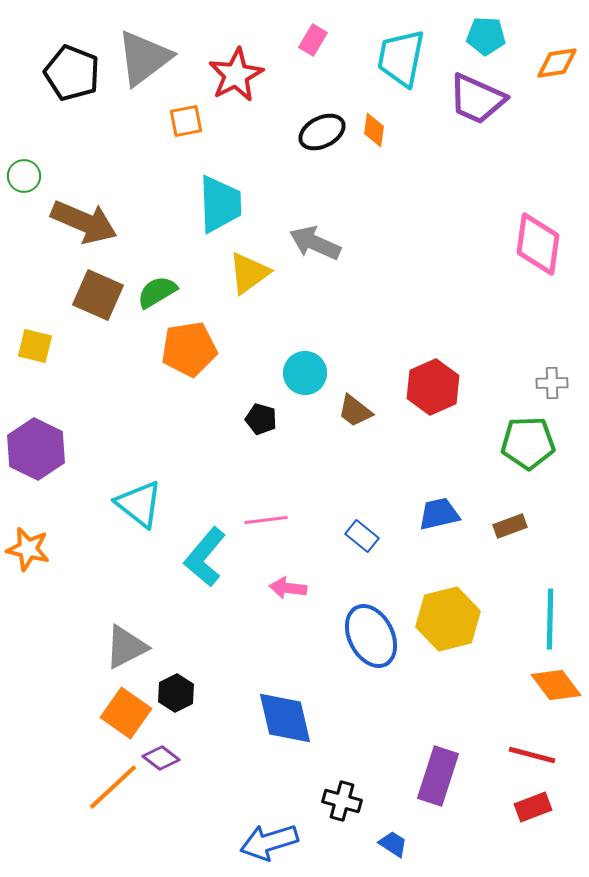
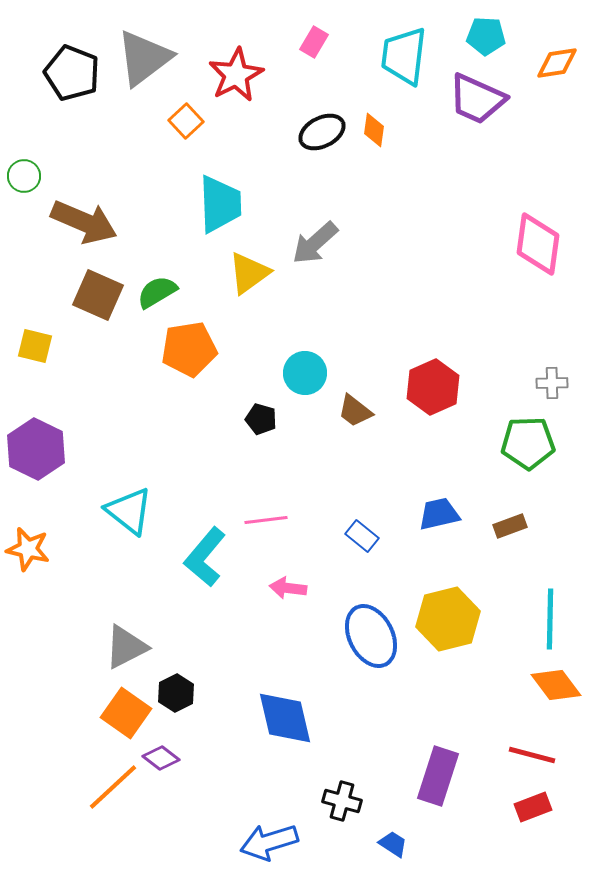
pink rectangle at (313, 40): moved 1 px right, 2 px down
cyan trapezoid at (401, 58): moved 3 px right, 2 px up; rotated 4 degrees counterclockwise
orange square at (186, 121): rotated 32 degrees counterclockwise
gray arrow at (315, 243): rotated 66 degrees counterclockwise
cyan triangle at (139, 504): moved 10 px left, 7 px down
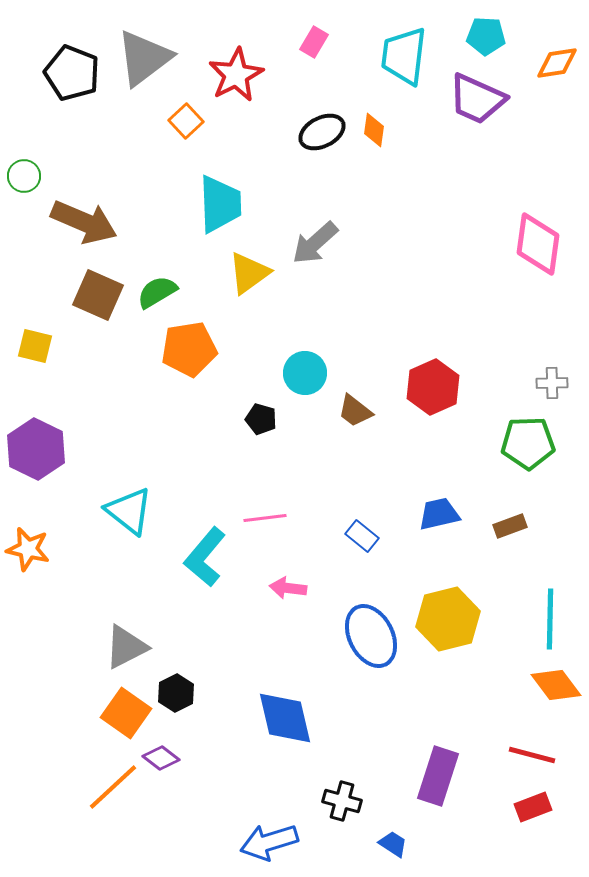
pink line at (266, 520): moved 1 px left, 2 px up
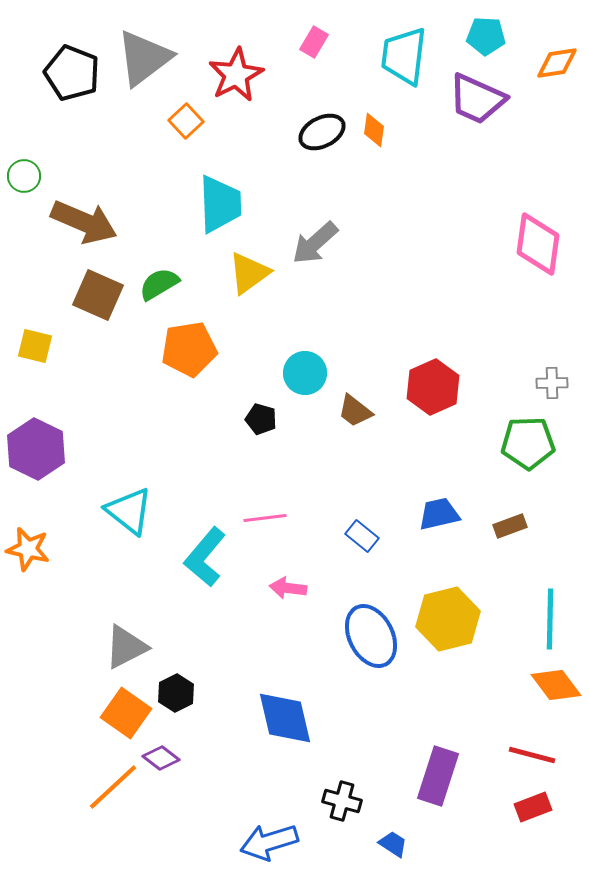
green semicircle at (157, 292): moved 2 px right, 8 px up
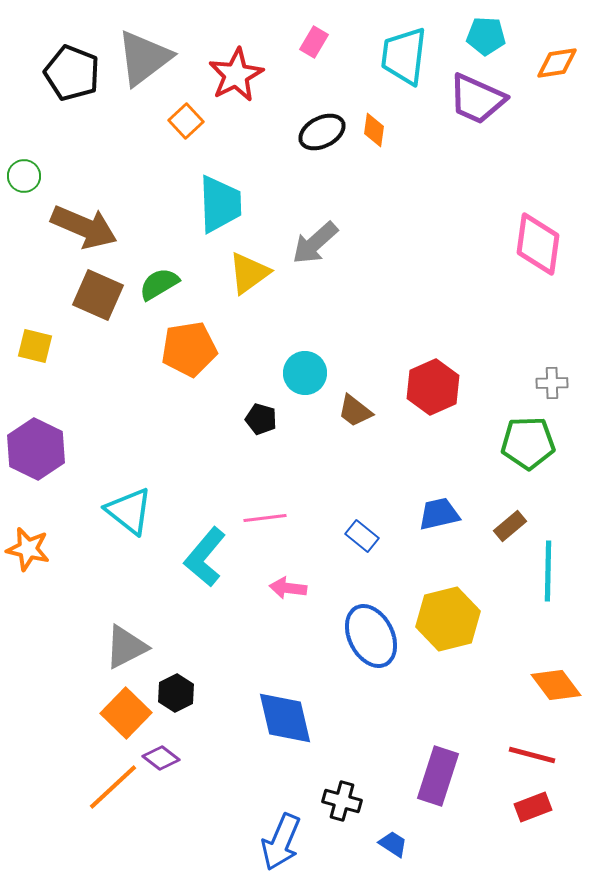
brown arrow at (84, 222): moved 5 px down
brown rectangle at (510, 526): rotated 20 degrees counterclockwise
cyan line at (550, 619): moved 2 px left, 48 px up
orange square at (126, 713): rotated 9 degrees clockwise
blue arrow at (269, 842): moved 12 px right; rotated 50 degrees counterclockwise
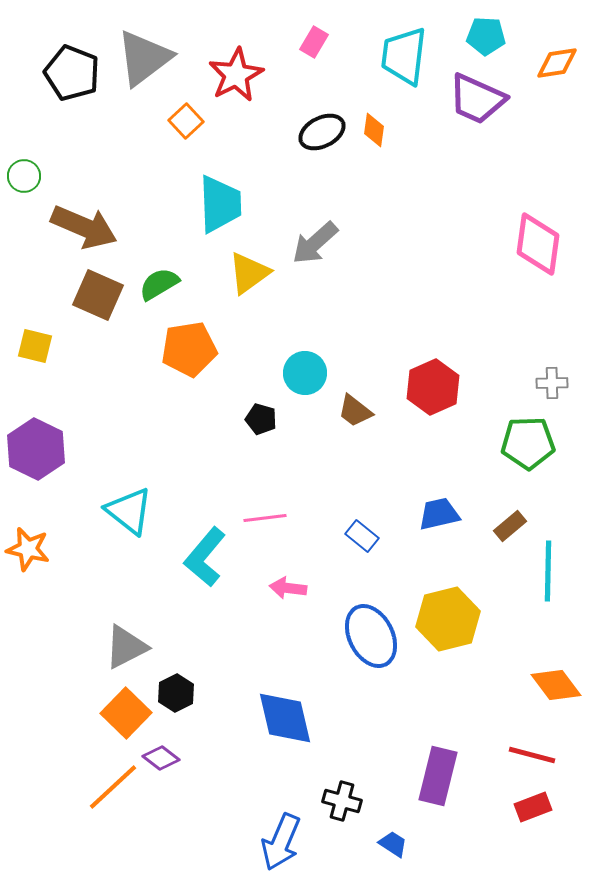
purple rectangle at (438, 776): rotated 4 degrees counterclockwise
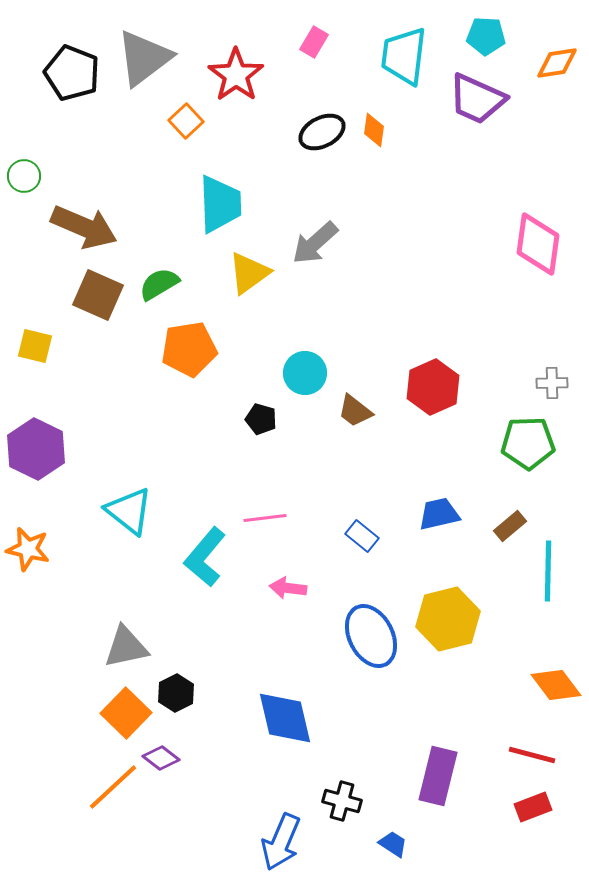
red star at (236, 75): rotated 8 degrees counterclockwise
gray triangle at (126, 647): rotated 15 degrees clockwise
